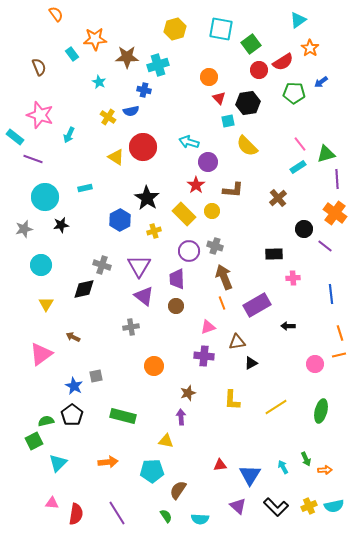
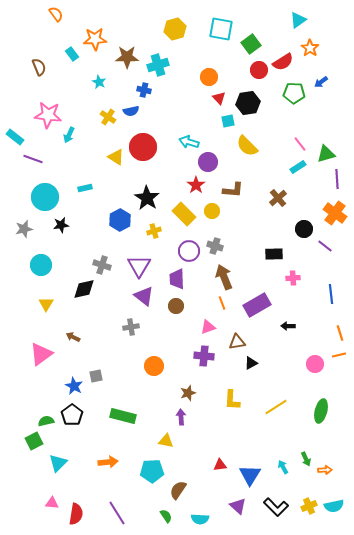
pink star at (40, 115): moved 8 px right; rotated 12 degrees counterclockwise
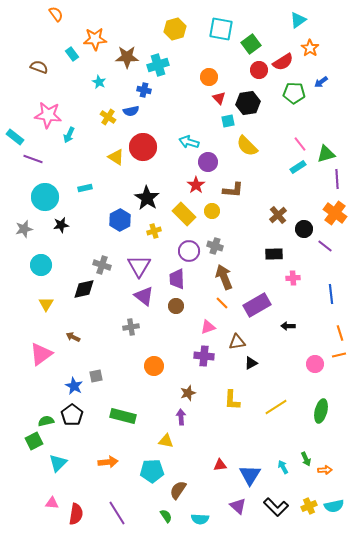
brown semicircle at (39, 67): rotated 48 degrees counterclockwise
brown cross at (278, 198): moved 17 px down
orange line at (222, 303): rotated 24 degrees counterclockwise
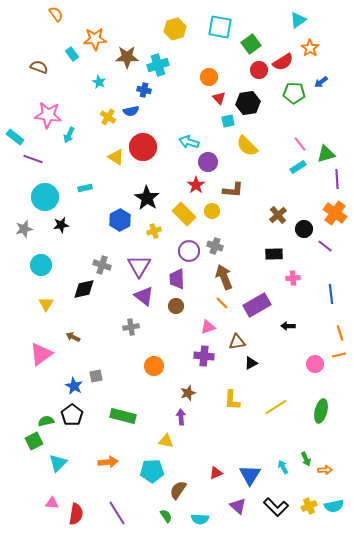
cyan square at (221, 29): moved 1 px left, 2 px up
red triangle at (220, 465): moved 4 px left, 8 px down; rotated 16 degrees counterclockwise
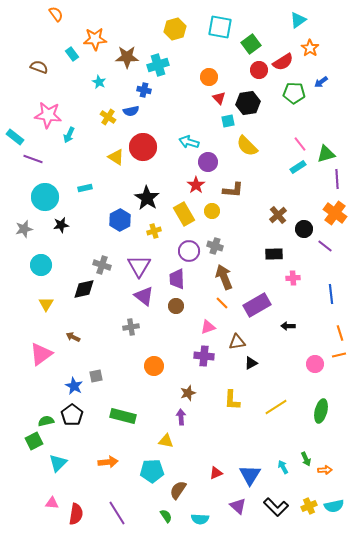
yellow rectangle at (184, 214): rotated 15 degrees clockwise
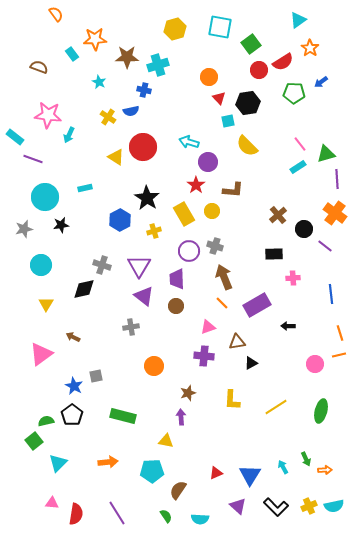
green square at (34, 441): rotated 12 degrees counterclockwise
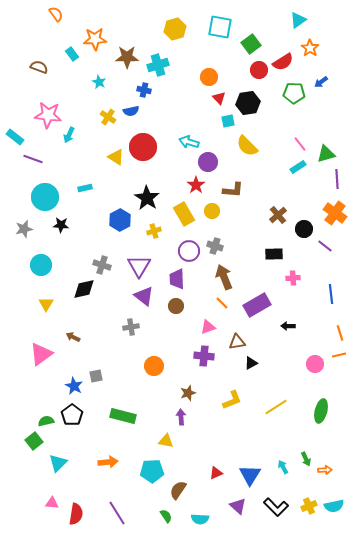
black star at (61, 225): rotated 14 degrees clockwise
yellow L-shape at (232, 400): rotated 115 degrees counterclockwise
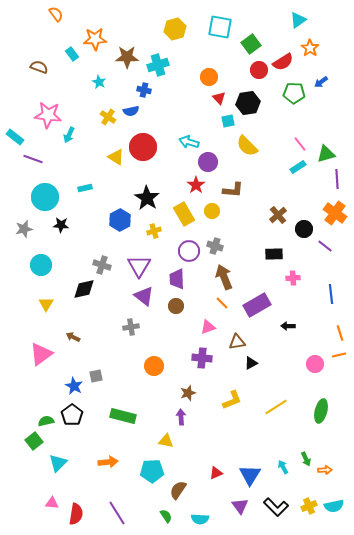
purple cross at (204, 356): moved 2 px left, 2 px down
purple triangle at (238, 506): moved 2 px right; rotated 12 degrees clockwise
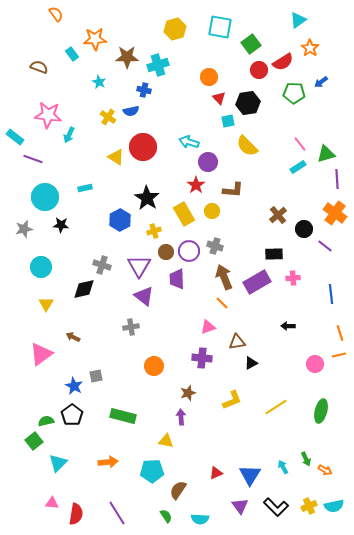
cyan circle at (41, 265): moved 2 px down
purple rectangle at (257, 305): moved 23 px up
brown circle at (176, 306): moved 10 px left, 54 px up
orange arrow at (325, 470): rotated 32 degrees clockwise
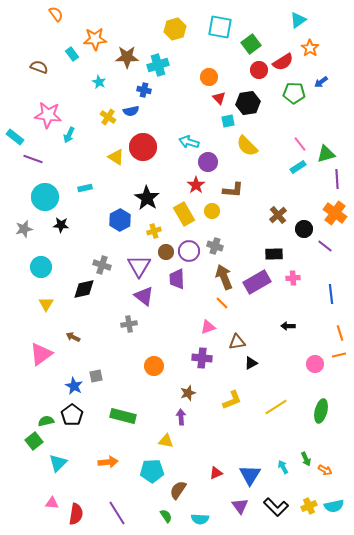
gray cross at (131, 327): moved 2 px left, 3 px up
